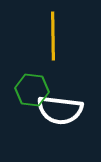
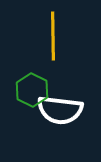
green hexagon: rotated 20 degrees clockwise
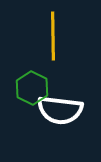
green hexagon: moved 2 px up
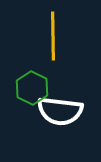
white semicircle: moved 1 px down
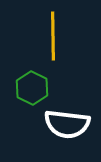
white semicircle: moved 7 px right, 13 px down
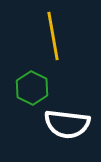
yellow line: rotated 9 degrees counterclockwise
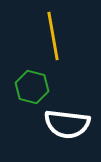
green hexagon: moved 1 px up; rotated 12 degrees counterclockwise
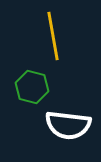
white semicircle: moved 1 px right, 1 px down
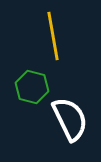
white semicircle: moved 2 px right, 6 px up; rotated 123 degrees counterclockwise
